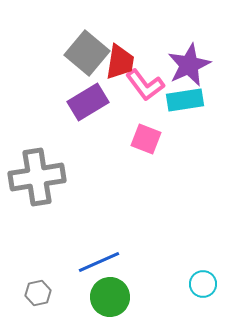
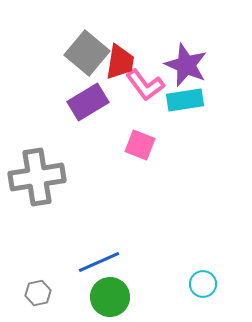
purple star: moved 3 px left; rotated 24 degrees counterclockwise
pink square: moved 6 px left, 6 px down
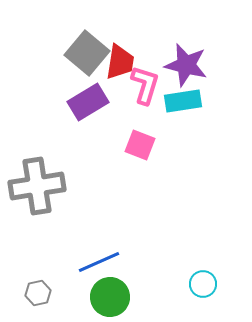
purple star: rotated 9 degrees counterclockwise
pink L-shape: rotated 126 degrees counterclockwise
cyan rectangle: moved 2 px left, 1 px down
gray cross: moved 9 px down
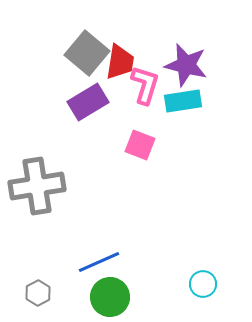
gray hexagon: rotated 15 degrees counterclockwise
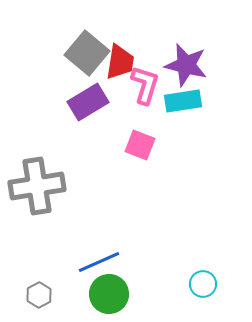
gray hexagon: moved 1 px right, 2 px down
green circle: moved 1 px left, 3 px up
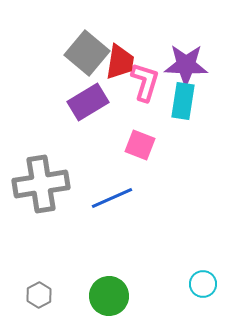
purple star: rotated 12 degrees counterclockwise
pink L-shape: moved 3 px up
cyan rectangle: rotated 72 degrees counterclockwise
gray cross: moved 4 px right, 2 px up
blue line: moved 13 px right, 64 px up
green circle: moved 2 px down
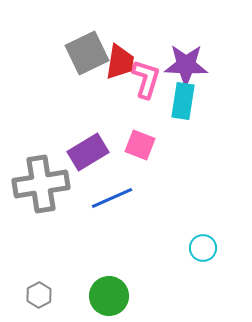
gray square: rotated 24 degrees clockwise
pink L-shape: moved 1 px right, 3 px up
purple rectangle: moved 50 px down
cyan circle: moved 36 px up
